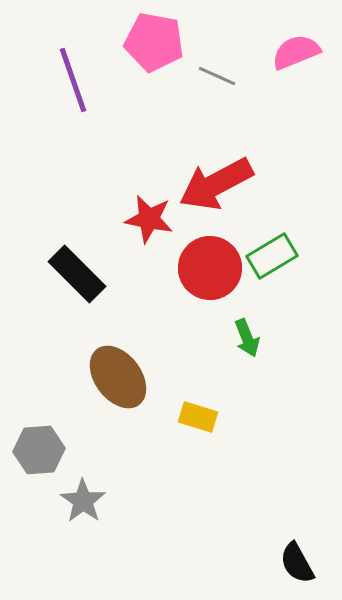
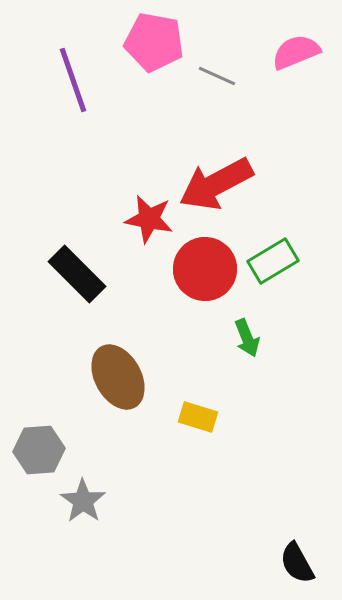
green rectangle: moved 1 px right, 5 px down
red circle: moved 5 px left, 1 px down
brown ellipse: rotated 8 degrees clockwise
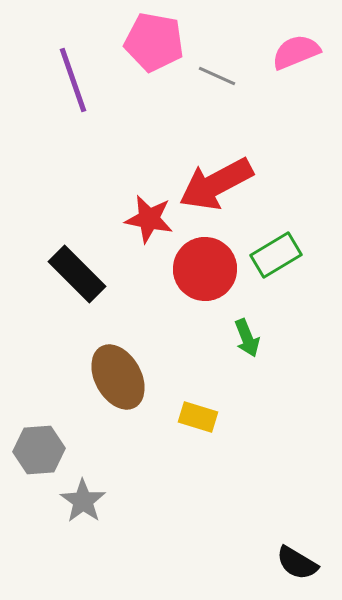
green rectangle: moved 3 px right, 6 px up
black semicircle: rotated 30 degrees counterclockwise
